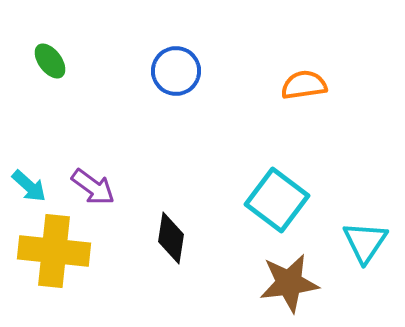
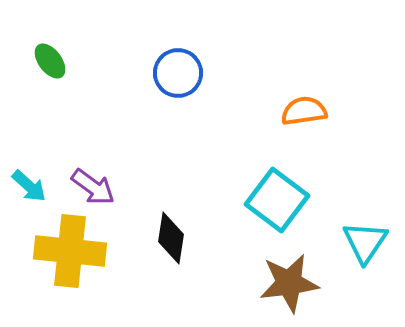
blue circle: moved 2 px right, 2 px down
orange semicircle: moved 26 px down
yellow cross: moved 16 px right
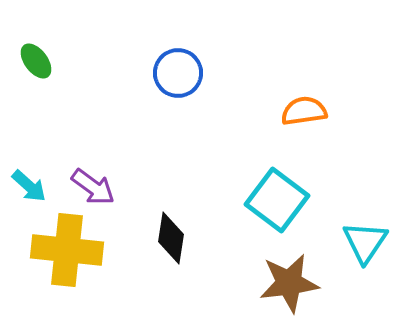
green ellipse: moved 14 px left
yellow cross: moved 3 px left, 1 px up
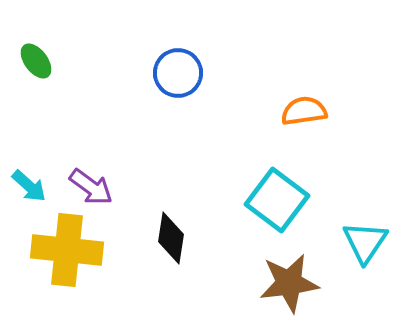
purple arrow: moved 2 px left
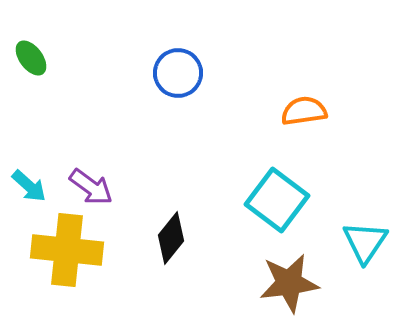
green ellipse: moved 5 px left, 3 px up
black diamond: rotated 30 degrees clockwise
